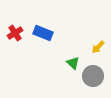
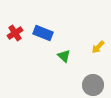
green triangle: moved 9 px left, 7 px up
gray circle: moved 9 px down
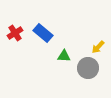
blue rectangle: rotated 18 degrees clockwise
green triangle: rotated 40 degrees counterclockwise
gray circle: moved 5 px left, 17 px up
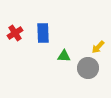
blue rectangle: rotated 48 degrees clockwise
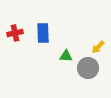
red cross: rotated 21 degrees clockwise
green triangle: moved 2 px right
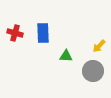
red cross: rotated 28 degrees clockwise
yellow arrow: moved 1 px right, 1 px up
gray circle: moved 5 px right, 3 px down
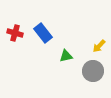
blue rectangle: rotated 36 degrees counterclockwise
green triangle: rotated 16 degrees counterclockwise
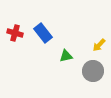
yellow arrow: moved 1 px up
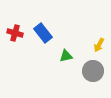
yellow arrow: rotated 16 degrees counterclockwise
